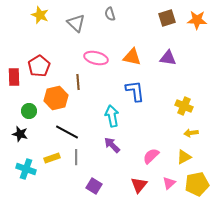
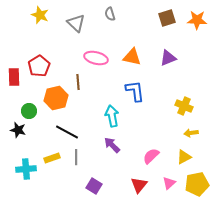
purple triangle: rotated 30 degrees counterclockwise
black star: moved 2 px left, 4 px up
cyan cross: rotated 24 degrees counterclockwise
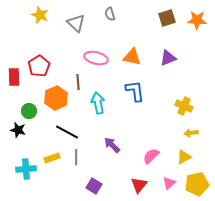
orange hexagon: rotated 10 degrees counterclockwise
cyan arrow: moved 14 px left, 13 px up
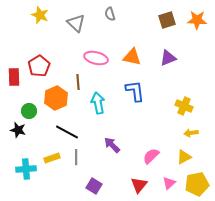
brown square: moved 2 px down
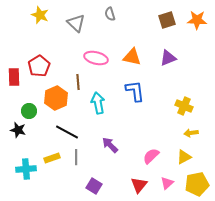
purple arrow: moved 2 px left
pink triangle: moved 2 px left
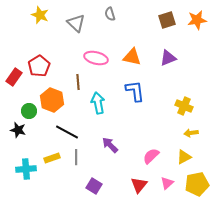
orange star: rotated 12 degrees counterclockwise
red rectangle: rotated 36 degrees clockwise
orange hexagon: moved 4 px left, 2 px down; rotated 15 degrees counterclockwise
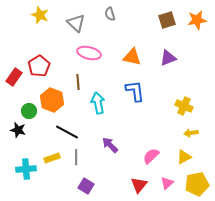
pink ellipse: moved 7 px left, 5 px up
purple square: moved 8 px left
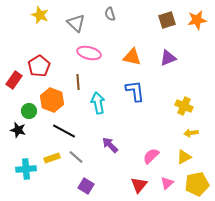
red rectangle: moved 3 px down
black line: moved 3 px left, 1 px up
gray line: rotated 49 degrees counterclockwise
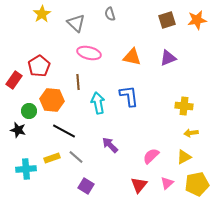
yellow star: moved 2 px right, 1 px up; rotated 18 degrees clockwise
blue L-shape: moved 6 px left, 5 px down
orange hexagon: rotated 15 degrees counterclockwise
yellow cross: rotated 18 degrees counterclockwise
